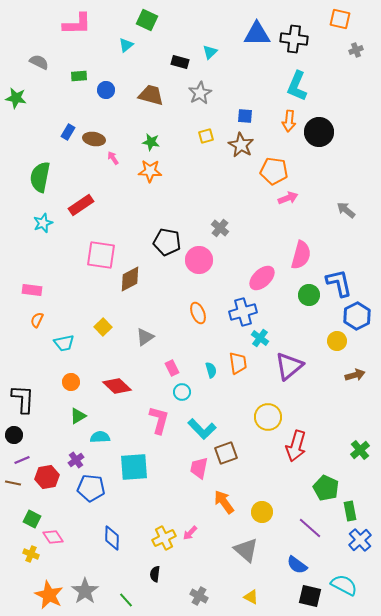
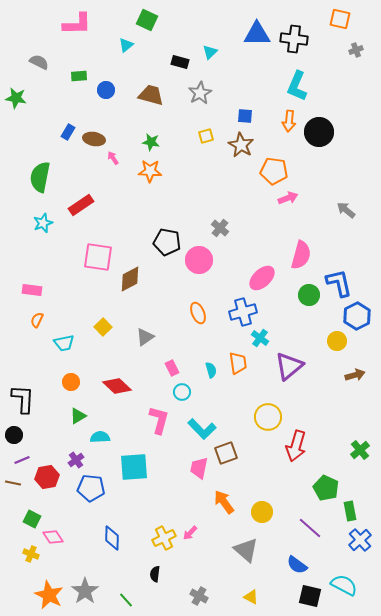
pink square at (101, 255): moved 3 px left, 2 px down
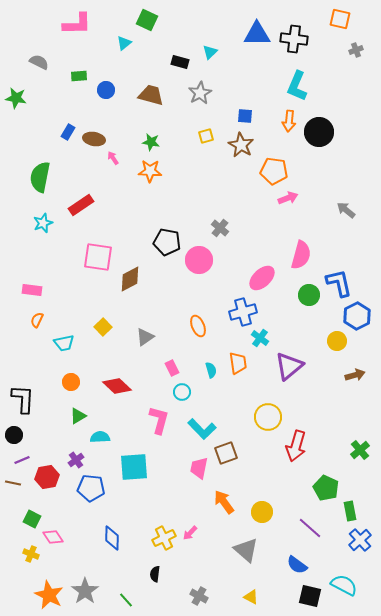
cyan triangle at (126, 45): moved 2 px left, 2 px up
orange ellipse at (198, 313): moved 13 px down
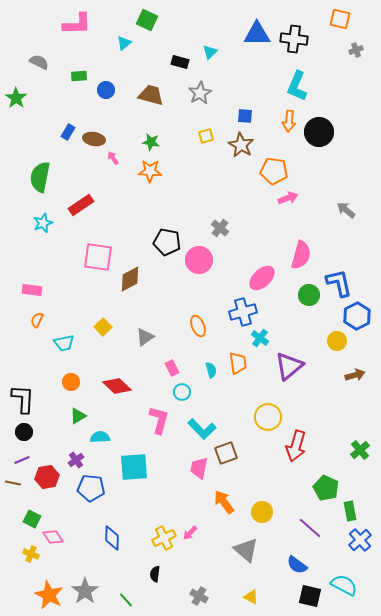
green star at (16, 98): rotated 25 degrees clockwise
black circle at (14, 435): moved 10 px right, 3 px up
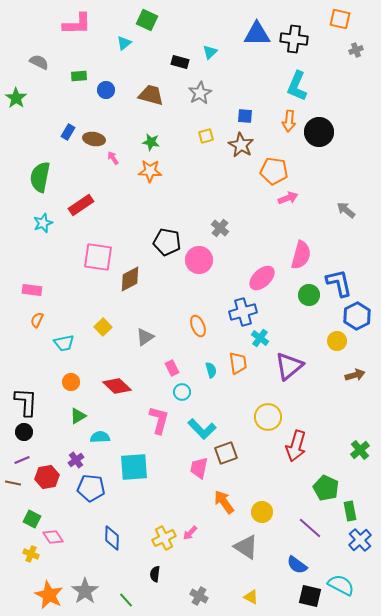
black L-shape at (23, 399): moved 3 px right, 3 px down
gray triangle at (246, 550): moved 3 px up; rotated 8 degrees counterclockwise
cyan semicircle at (344, 585): moved 3 px left
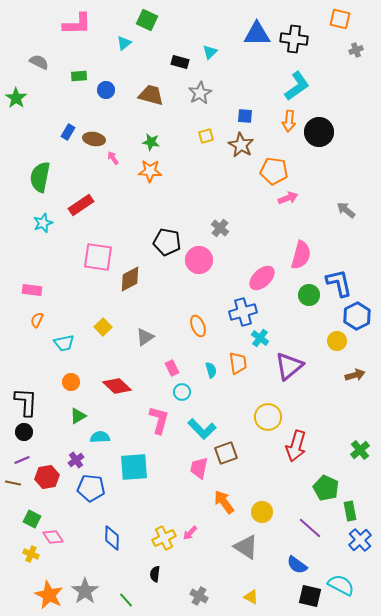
cyan L-shape at (297, 86): rotated 148 degrees counterclockwise
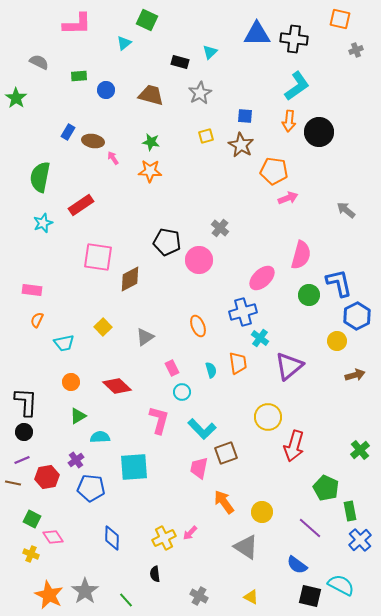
brown ellipse at (94, 139): moved 1 px left, 2 px down
red arrow at (296, 446): moved 2 px left
black semicircle at (155, 574): rotated 14 degrees counterclockwise
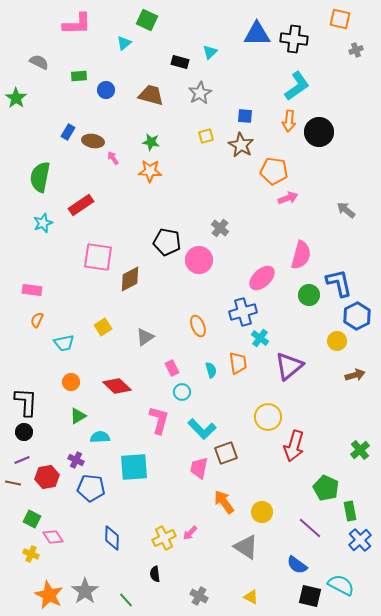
yellow square at (103, 327): rotated 12 degrees clockwise
purple cross at (76, 460): rotated 28 degrees counterclockwise
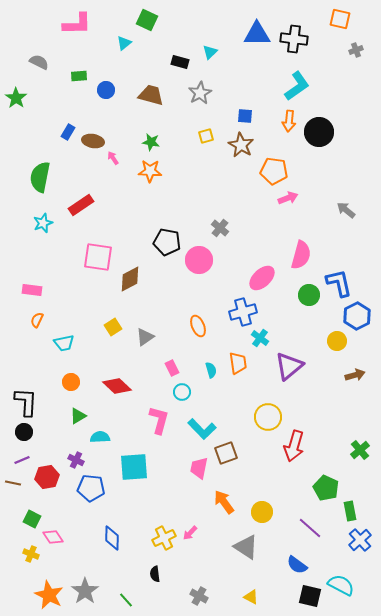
yellow square at (103, 327): moved 10 px right
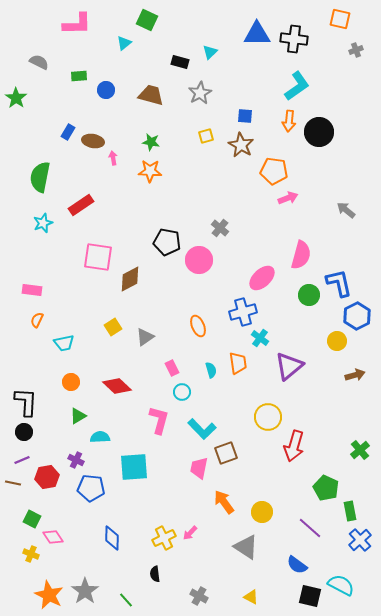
pink arrow at (113, 158): rotated 24 degrees clockwise
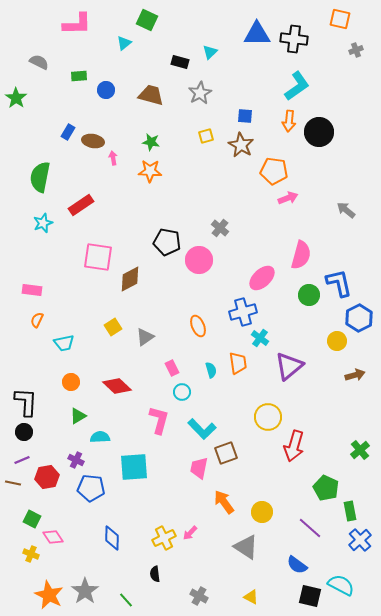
blue hexagon at (357, 316): moved 2 px right, 2 px down
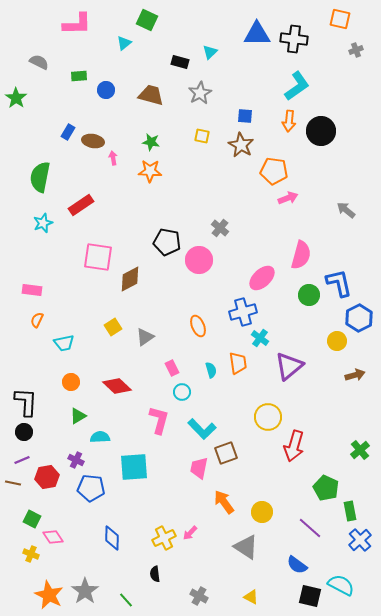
black circle at (319, 132): moved 2 px right, 1 px up
yellow square at (206, 136): moved 4 px left; rotated 28 degrees clockwise
